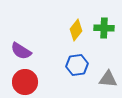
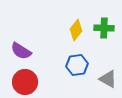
gray triangle: rotated 24 degrees clockwise
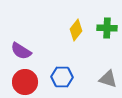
green cross: moved 3 px right
blue hexagon: moved 15 px left, 12 px down; rotated 10 degrees clockwise
gray triangle: rotated 12 degrees counterclockwise
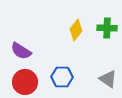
gray triangle: rotated 18 degrees clockwise
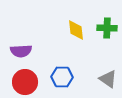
yellow diamond: rotated 45 degrees counterclockwise
purple semicircle: rotated 35 degrees counterclockwise
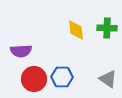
red circle: moved 9 px right, 3 px up
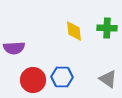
yellow diamond: moved 2 px left, 1 px down
purple semicircle: moved 7 px left, 3 px up
red circle: moved 1 px left, 1 px down
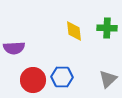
gray triangle: rotated 42 degrees clockwise
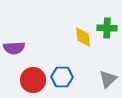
yellow diamond: moved 9 px right, 6 px down
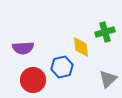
green cross: moved 2 px left, 4 px down; rotated 18 degrees counterclockwise
yellow diamond: moved 2 px left, 10 px down
purple semicircle: moved 9 px right
blue hexagon: moved 10 px up; rotated 15 degrees counterclockwise
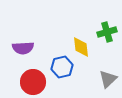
green cross: moved 2 px right
red circle: moved 2 px down
